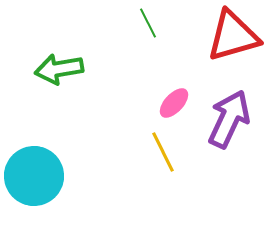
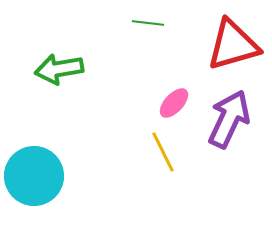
green line: rotated 56 degrees counterclockwise
red triangle: moved 9 px down
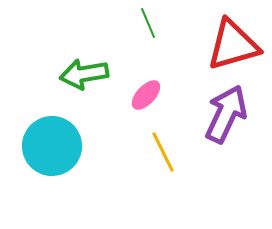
green line: rotated 60 degrees clockwise
green arrow: moved 25 px right, 5 px down
pink ellipse: moved 28 px left, 8 px up
purple arrow: moved 3 px left, 5 px up
cyan circle: moved 18 px right, 30 px up
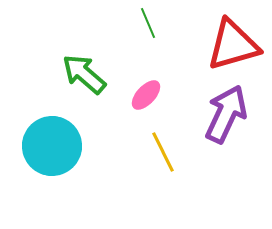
green arrow: rotated 51 degrees clockwise
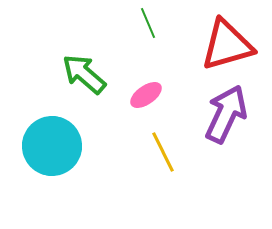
red triangle: moved 6 px left
pink ellipse: rotated 12 degrees clockwise
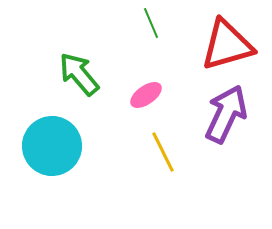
green line: moved 3 px right
green arrow: moved 5 px left; rotated 9 degrees clockwise
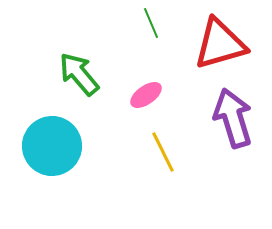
red triangle: moved 7 px left, 1 px up
purple arrow: moved 7 px right, 4 px down; rotated 42 degrees counterclockwise
